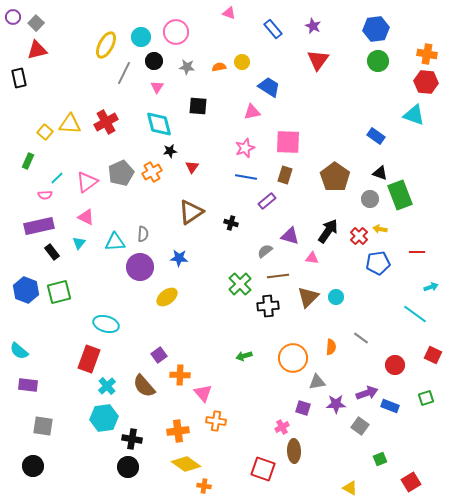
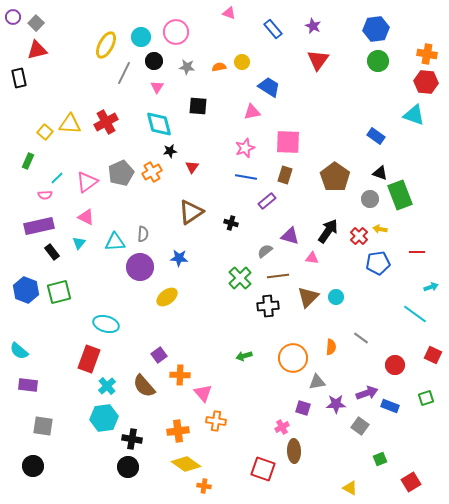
green cross at (240, 284): moved 6 px up
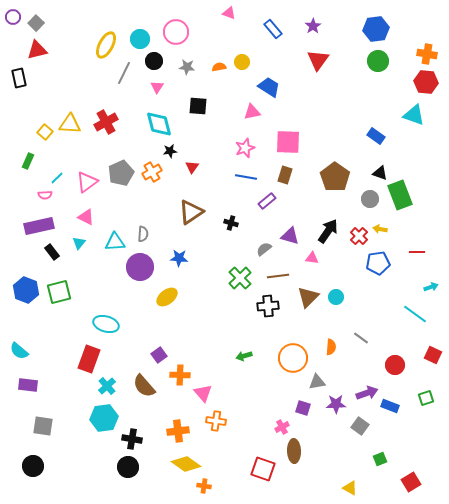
purple star at (313, 26): rotated 14 degrees clockwise
cyan circle at (141, 37): moved 1 px left, 2 px down
gray semicircle at (265, 251): moved 1 px left, 2 px up
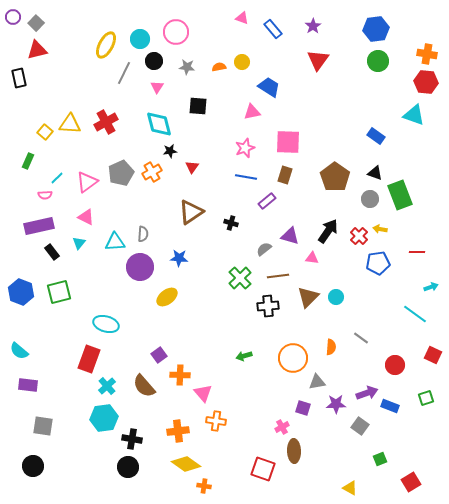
pink triangle at (229, 13): moved 13 px right, 5 px down
black triangle at (380, 173): moved 5 px left
blue hexagon at (26, 290): moved 5 px left, 2 px down
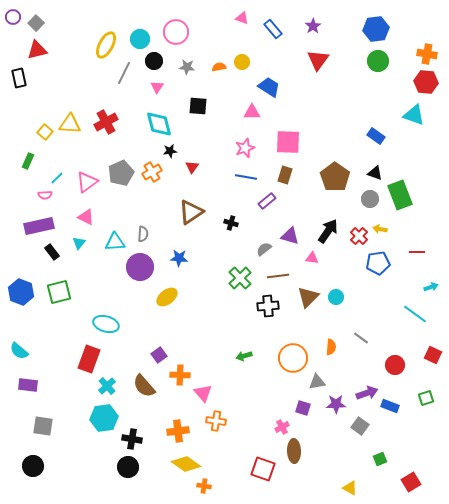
pink triangle at (252, 112): rotated 12 degrees clockwise
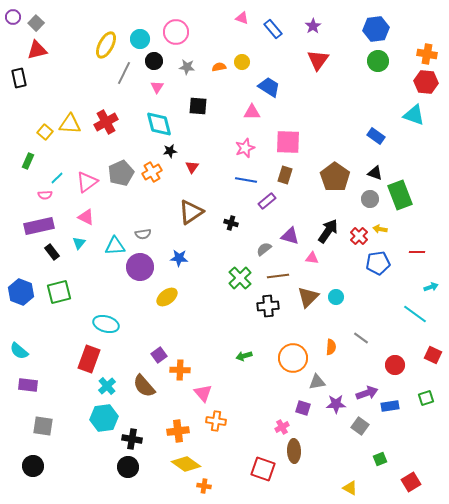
blue line at (246, 177): moved 3 px down
gray semicircle at (143, 234): rotated 77 degrees clockwise
cyan triangle at (115, 242): moved 4 px down
orange cross at (180, 375): moved 5 px up
blue rectangle at (390, 406): rotated 30 degrees counterclockwise
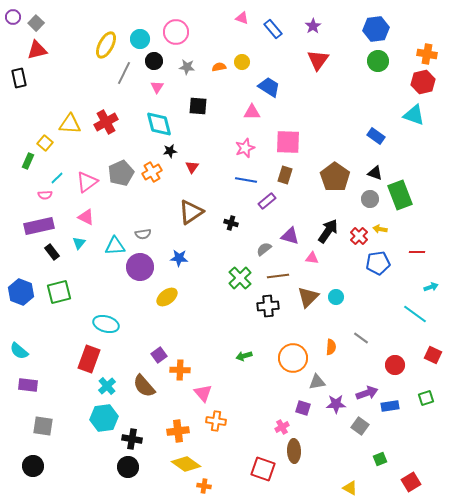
red hexagon at (426, 82): moved 3 px left; rotated 20 degrees counterclockwise
yellow square at (45, 132): moved 11 px down
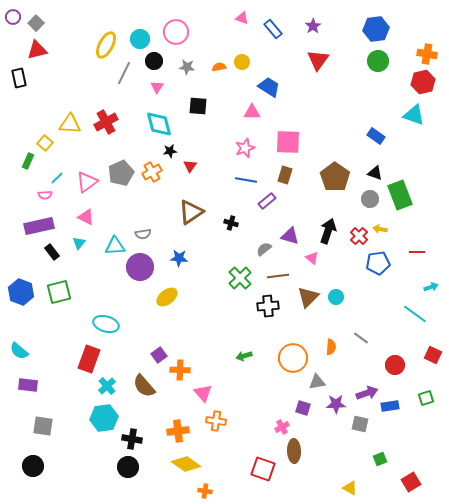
red triangle at (192, 167): moved 2 px left, 1 px up
black arrow at (328, 231): rotated 15 degrees counterclockwise
pink triangle at (312, 258): rotated 32 degrees clockwise
gray square at (360, 426): moved 2 px up; rotated 24 degrees counterclockwise
orange cross at (204, 486): moved 1 px right, 5 px down
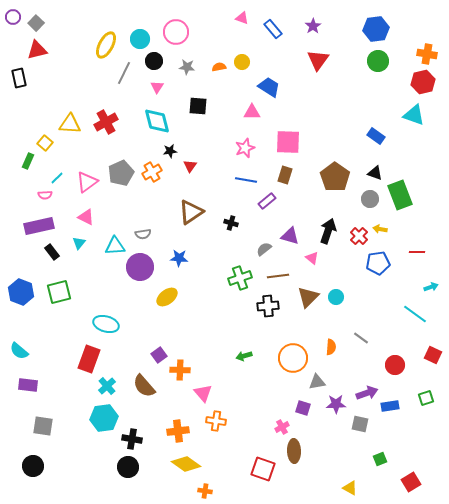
cyan diamond at (159, 124): moved 2 px left, 3 px up
green cross at (240, 278): rotated 25 degrees clockwise
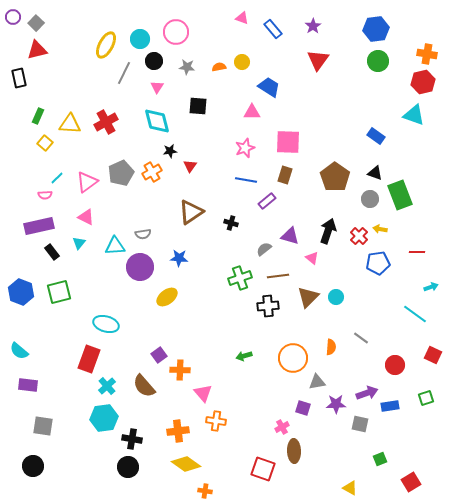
green rectangle at (28, 161): moved 10 px right, 45 px up
